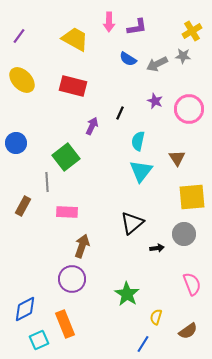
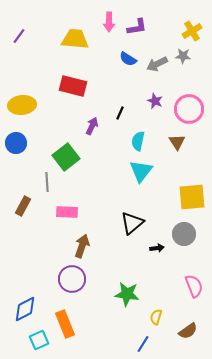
yellow trapezoid: rotated 24 degrees counterclockwise
yellow ellipse: moved 25 px down; rotated 52 degrees counterclockwise
brown triangle: moved 16 px up
pink semicircle: moved 2 px right, 2 px down
green star: rotated 25 degrees counterclockwise
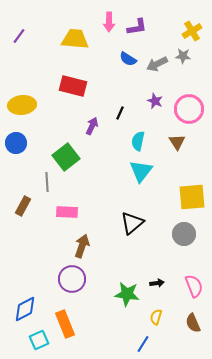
black arrow: moved 35 px down
brown semicircle: moved 5 px right, 8 px up; rotated 102 degrees clockwise
